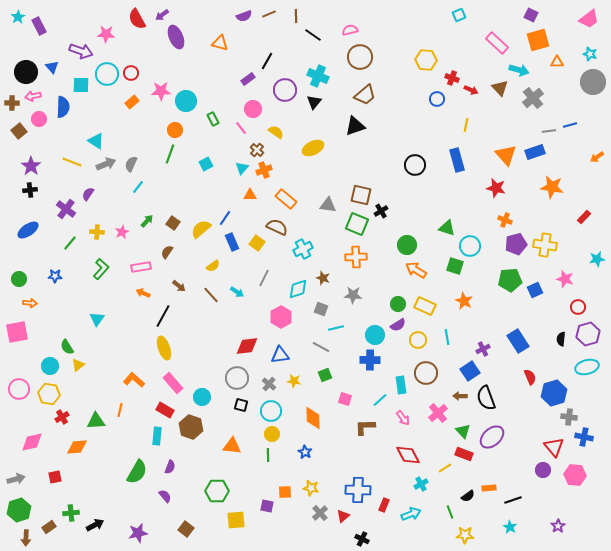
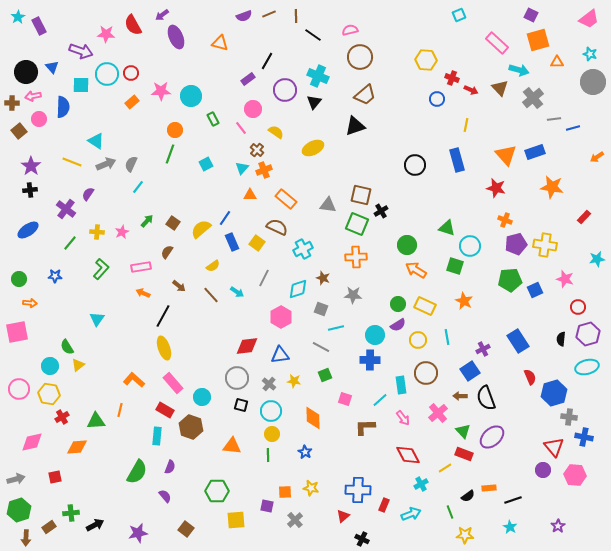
red semicircle at (137, 19): moved 4 px left, 6 px down
cyan circle at (186, 101): moved 5 px right, 5 px up
blue line at (570, 125): moved 3 px right, 3 px down
gray line at (549, 131): moved 5 px right, 12 px up
gray cross at (320, 513): moved 25 px left, 7 px down
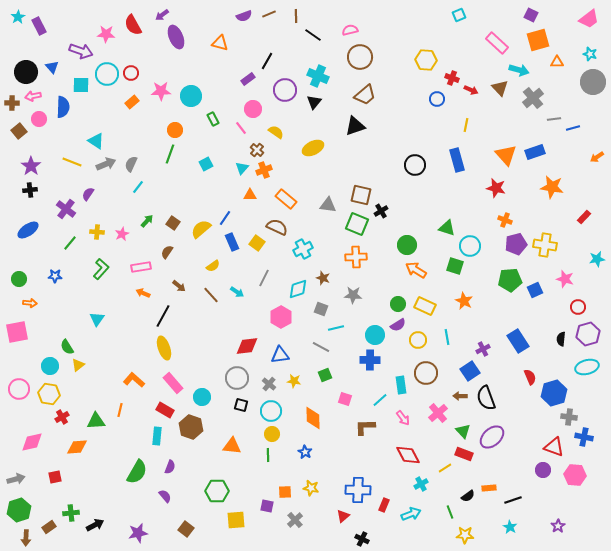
pink star at (122, 232): moved 2 px down
red triangle at (554, 447): rotated 30 degrees counterclockwise
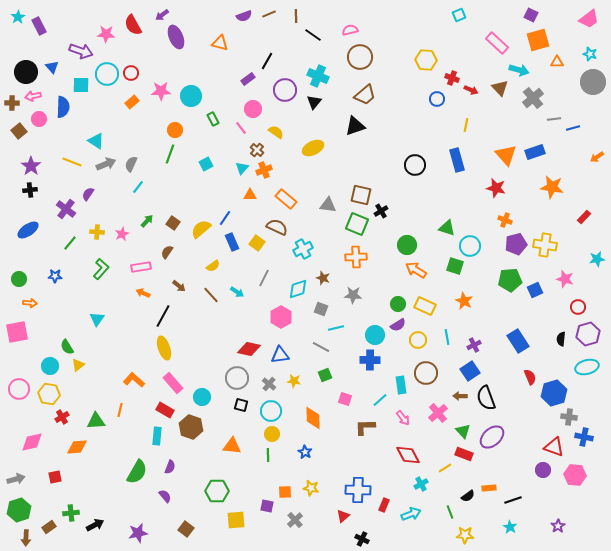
red diamond at (247, 346): moved 2 px right, 3 px down; rotated 20 degrees clockwise
purple cross at (483, 349): moved 9 px left, 4 px up
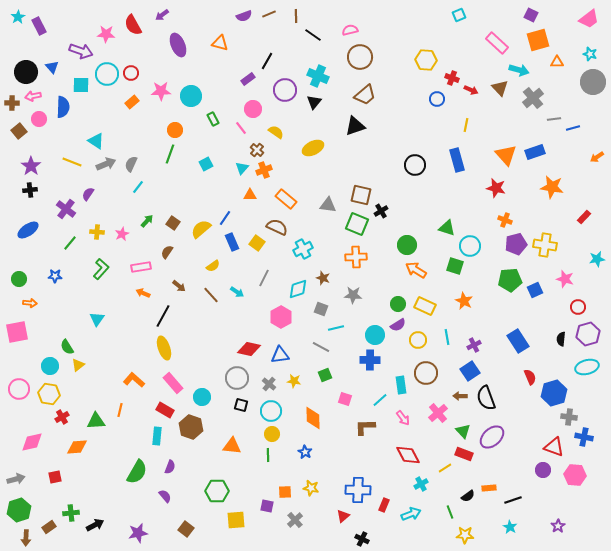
purple ellipse at (176, 37): moved 2 px right, 8 px down
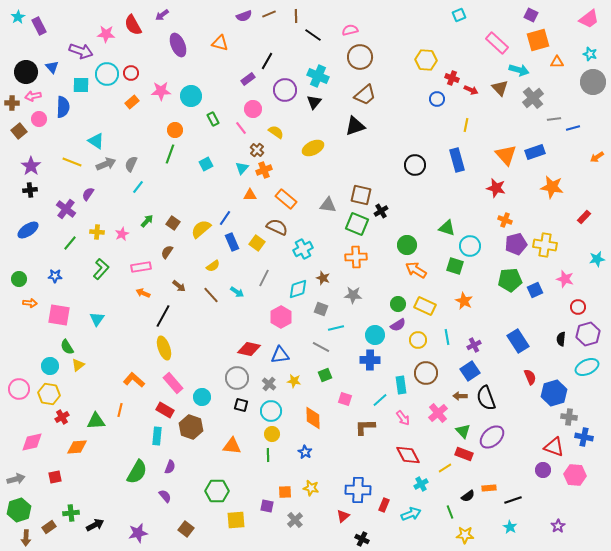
pink square at (17, 332): moved 42 px right, 17 px up; rotated 20 degrees clockwise
cyan ellipse at (587, 367): rotated 10 degrees counterclockwise
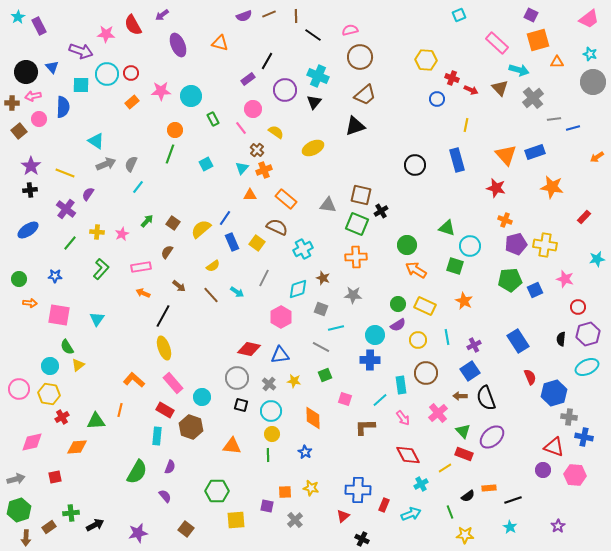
yellow line at (72, 162): moved 7 px left, 11 px down
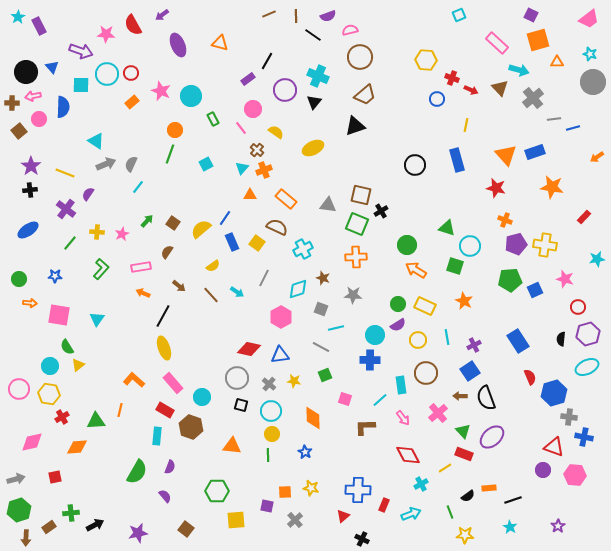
purple semicircle at (244, 16): moved 84 px right
pink star at (161, 91): rotated 24 degrees clockwise
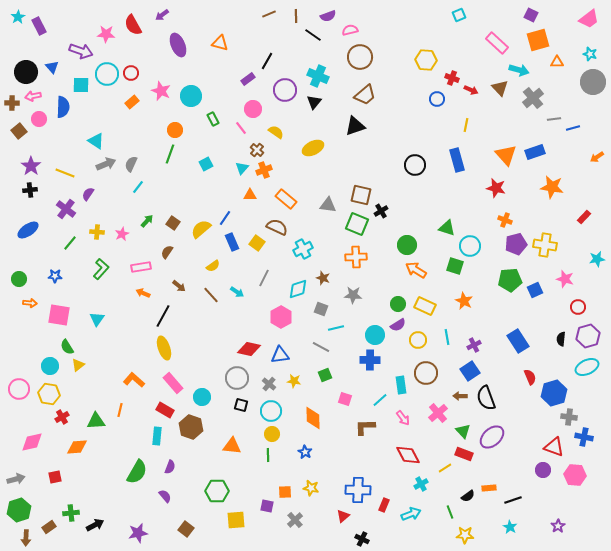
purple hexagon at (588, 334): moved 2 px down
